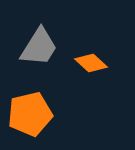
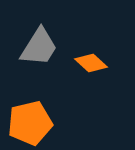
orange pentagon: moved 9 px down
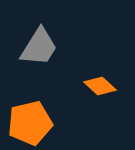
orange diamond: moved 9 px right, 23 px down
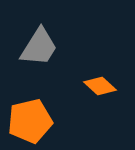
orange pentagon: moved 2 px up
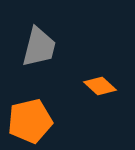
gray trapezoid: rotated 18 degrees counterclockwise
